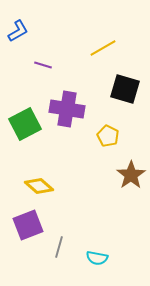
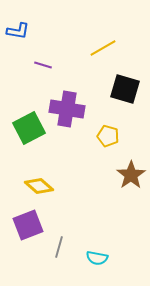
blue L-shape: rotated 40 degrees clockwise
green square: moved 4 px right, 4 px down
yellow pentagon: rotated 10 degrees counterclockwise
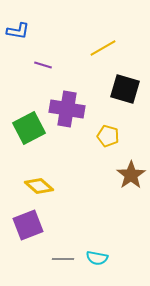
gray line: moved 4 px right, 12 px down; rotated 75 degrees clockwise
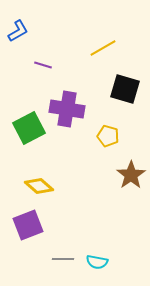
blue L-shape: rotated 40 degrees counterclockwise
cyan semicircle: moved 4 px down
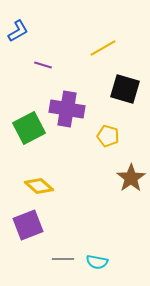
brown star: moved 3 px down
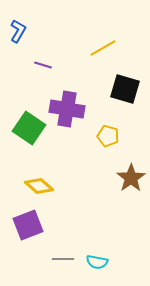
blue L-shape: rotated 30 degrees counterclockwise
green square: rotated 28 degrees counterclockwise
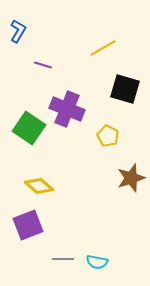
purple cross: rotated 12 degrees clockwise
yellow pentagon: rotated 10 degrees clockwise
brown star: rotated 16 degrees clockwise
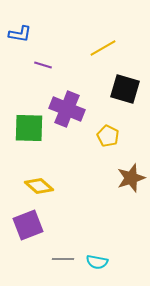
blue L-shape: moved 2 px right, 3 px down; rotated 70 degrees clockwise
green square: rotated 32 degrees counterclockwise
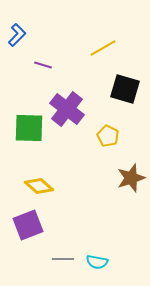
blue L-shape: moved 3 px left, 1 px down; rotated 55 degrees counterclockwise
purple cross: rotated 16 degrees clockwise
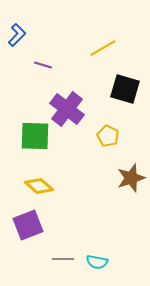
green square: moved 6 px right, 8 px down
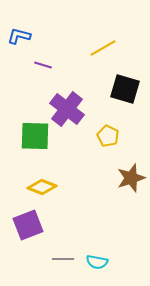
blue L-shape: moved 2 px right, 1 px down; rotated 120 degrees counterclockwise
yellow diamond: moved 3 px right, 1 px down; rotated 20 degrees counterclockwise
